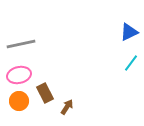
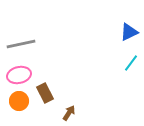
brown arrow: moved 2 px right, 6 px down
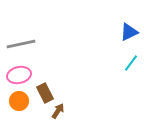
brown arrow: moved 11 px left, 2 px up
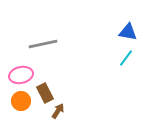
blue triangle: moved 1 px left; rotated 36 degrees clockwise
gray line: moved 22 px right
cyan line: moved 5 px left, 5 px up
pink ellipse: moved 2 px right
orange circle: moved 2 px right
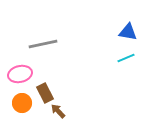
cyan line: rotated 30 degrees clockwise
pink ellipse: moved 1 px left, 1 px up
orange circle: moved 1 px right, 2 px down
brown arrow: rotated 77 degrees counterclockwise
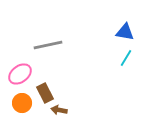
blue triangle: moved 3 px left
gray line: moved 5 px right, 1 px down
cyan line: rotated 36 degrees counterclockwise
pink ellipse: rotated 25 degrees counterclockwise
brown arrow: moved 1 px right, 1 px up; rotated 35 degrees counterclockwise
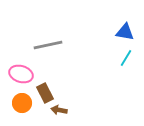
pink ellipse: moved 1 px right; rotated 55 degrees clockwise
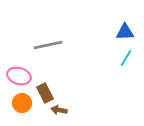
blue triangle: rotated 12 degrees counterclockwise
pink ellipse: moved 2 px left, 2 px down
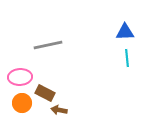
cyan line: moved 1 px right; rotated 36 degrees counterclockwise
pink ellipse: moved 1 px right, 1 px down; rotated 20 degrees counterclockwise
brown rectangle: rotated 36 degrees counterclockwise
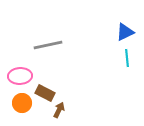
blue triangle: rotated 24 degrees counterclockwise
pink ellipse: moved 1 px up
brown arrow: rotated 105 degrees clockwise
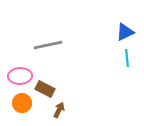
brown rectangle: moved 4 px up
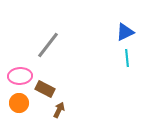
gray line: rotated 40 degrees counterclockwise
orange circle: moved 3 px left
